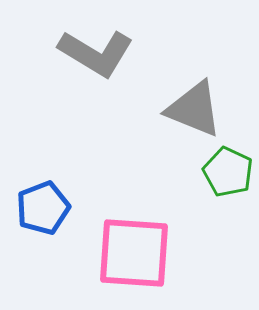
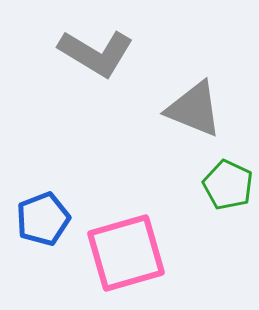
green pentagon: moved 13 px down
blue pentagon: moved 11 px down
pink square: moved 8 px left; rotated 20 degrees counterclockwise
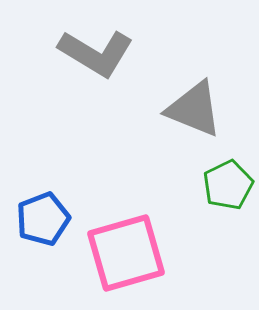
green pentagon: rotated 21 degrees clockwise
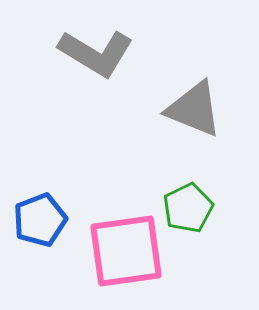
green pentagon: moved 40 px left, 23 px down
blue pentagon: moved 3 px left, 1 px down
pink square: moved 2 px up; rotated 8 degrees clockwise
